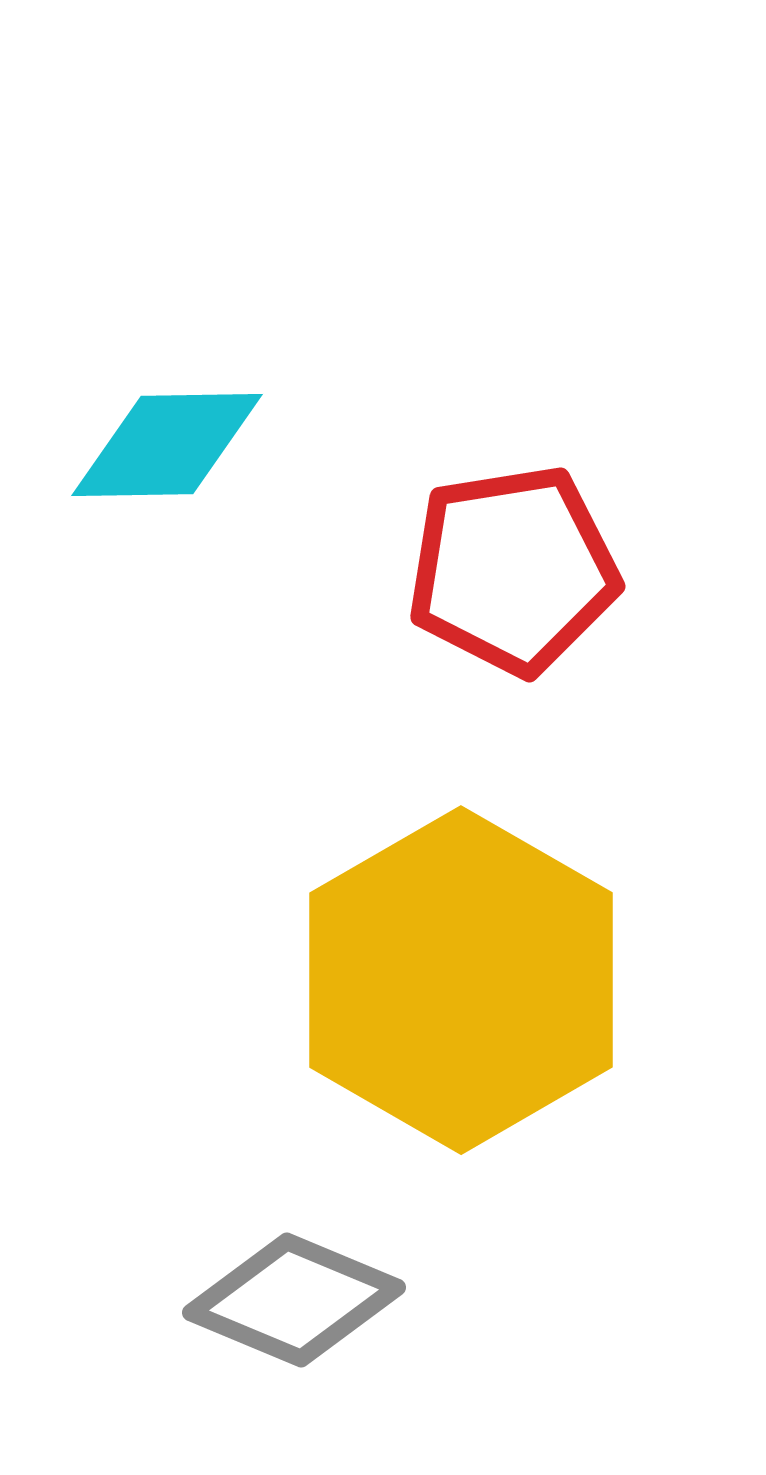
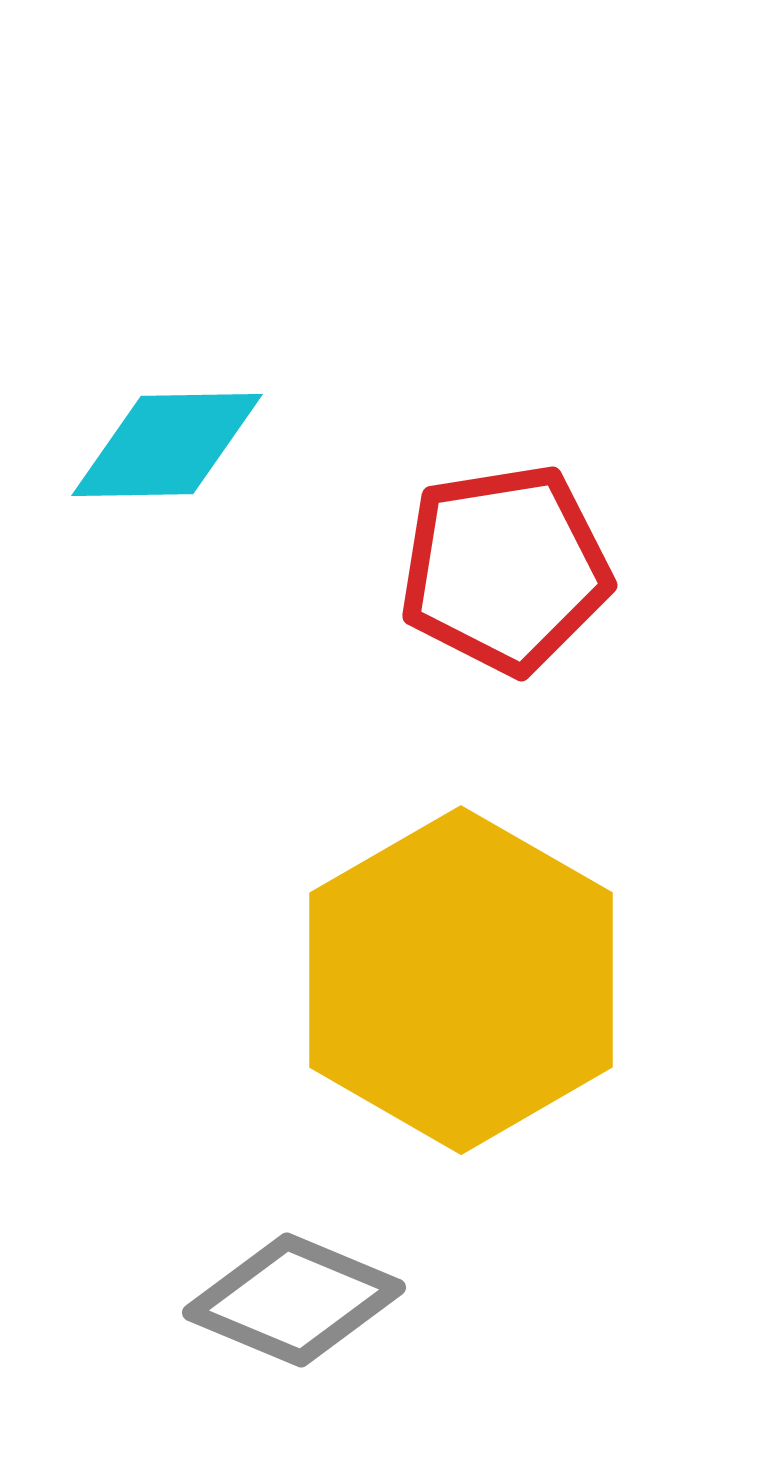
red pentagon: moved 8 px left, 1 px up
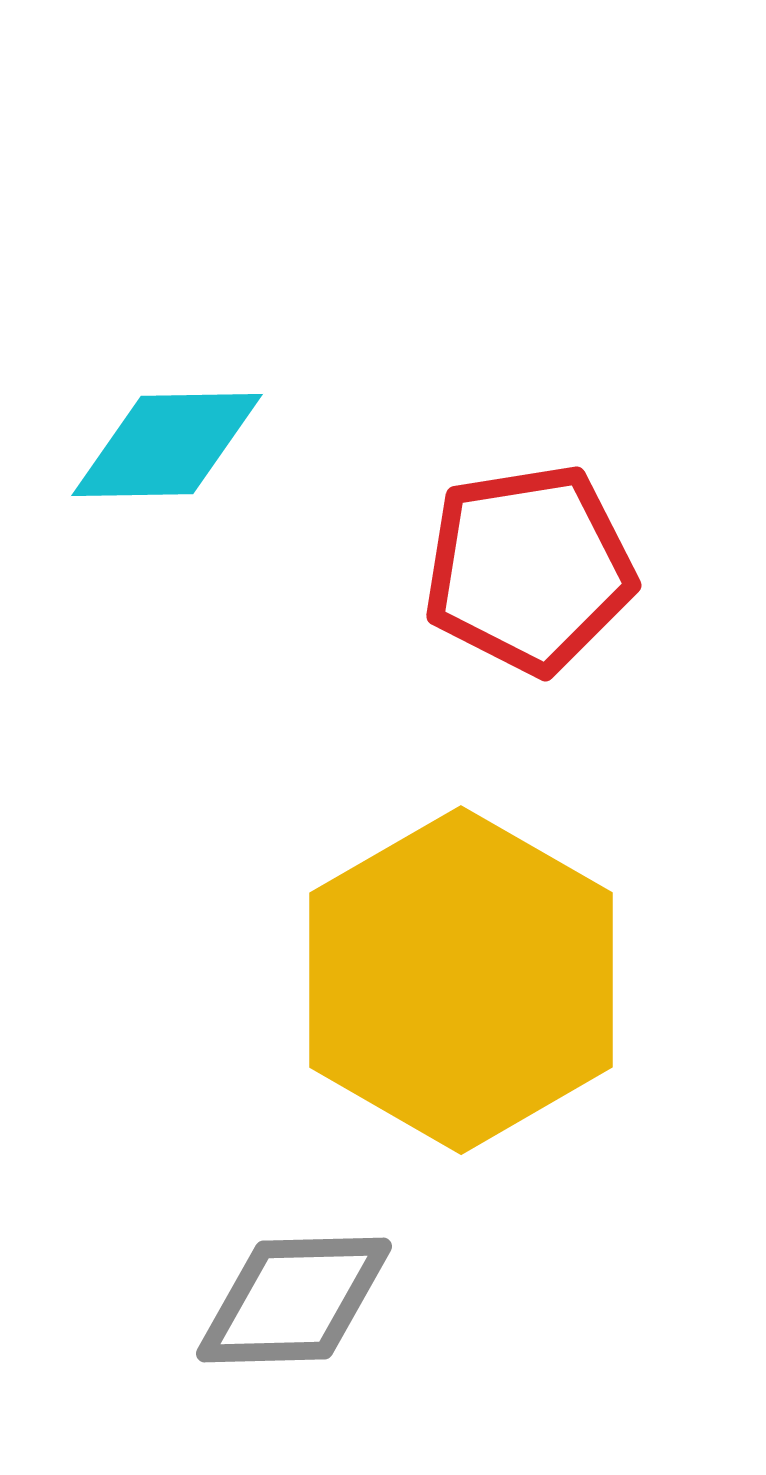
red pentagon: moved 24 px right
gray diamond: rotated 24 degrees counterclockwise
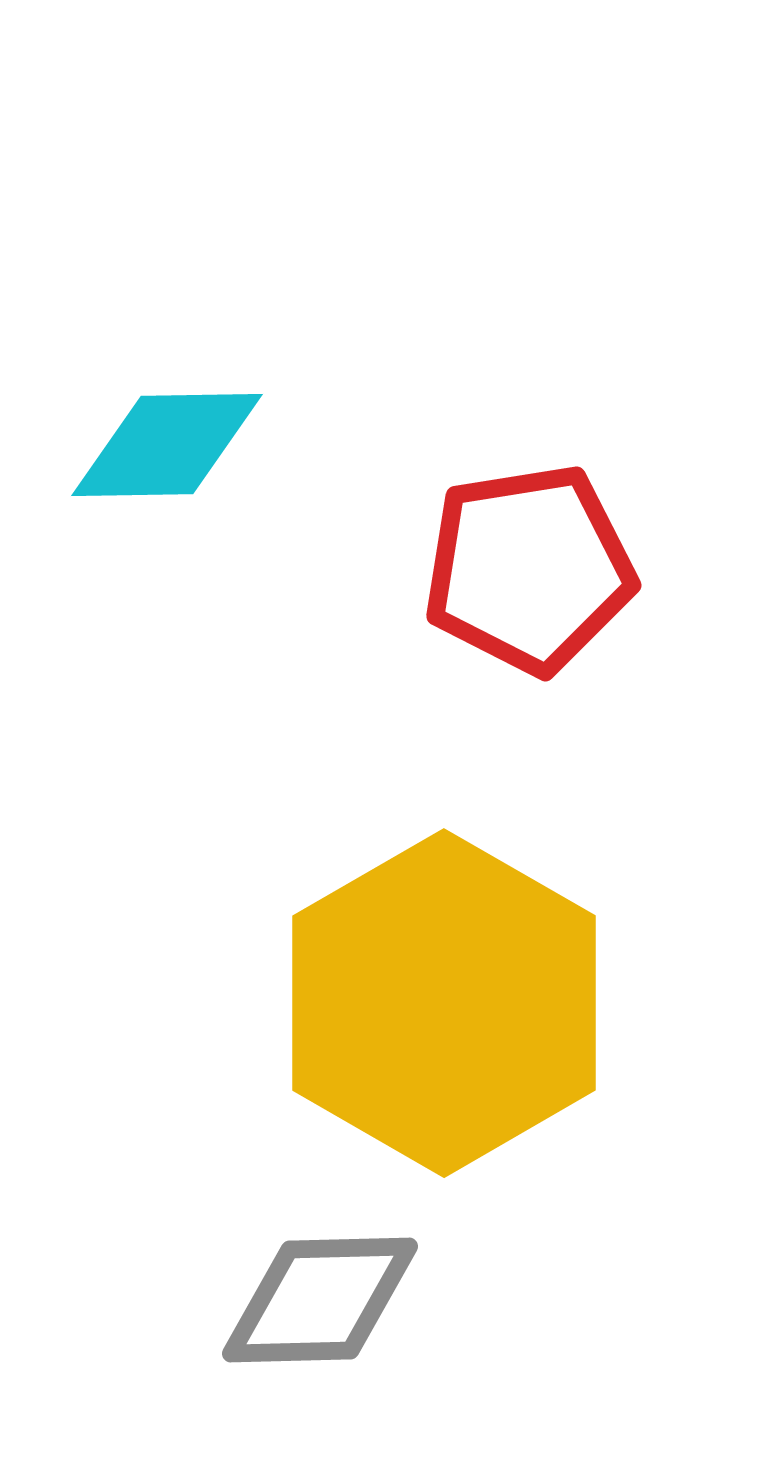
yellow hexagon: moved 17 px left, 23 px down
gray diamond: moved 26 px right
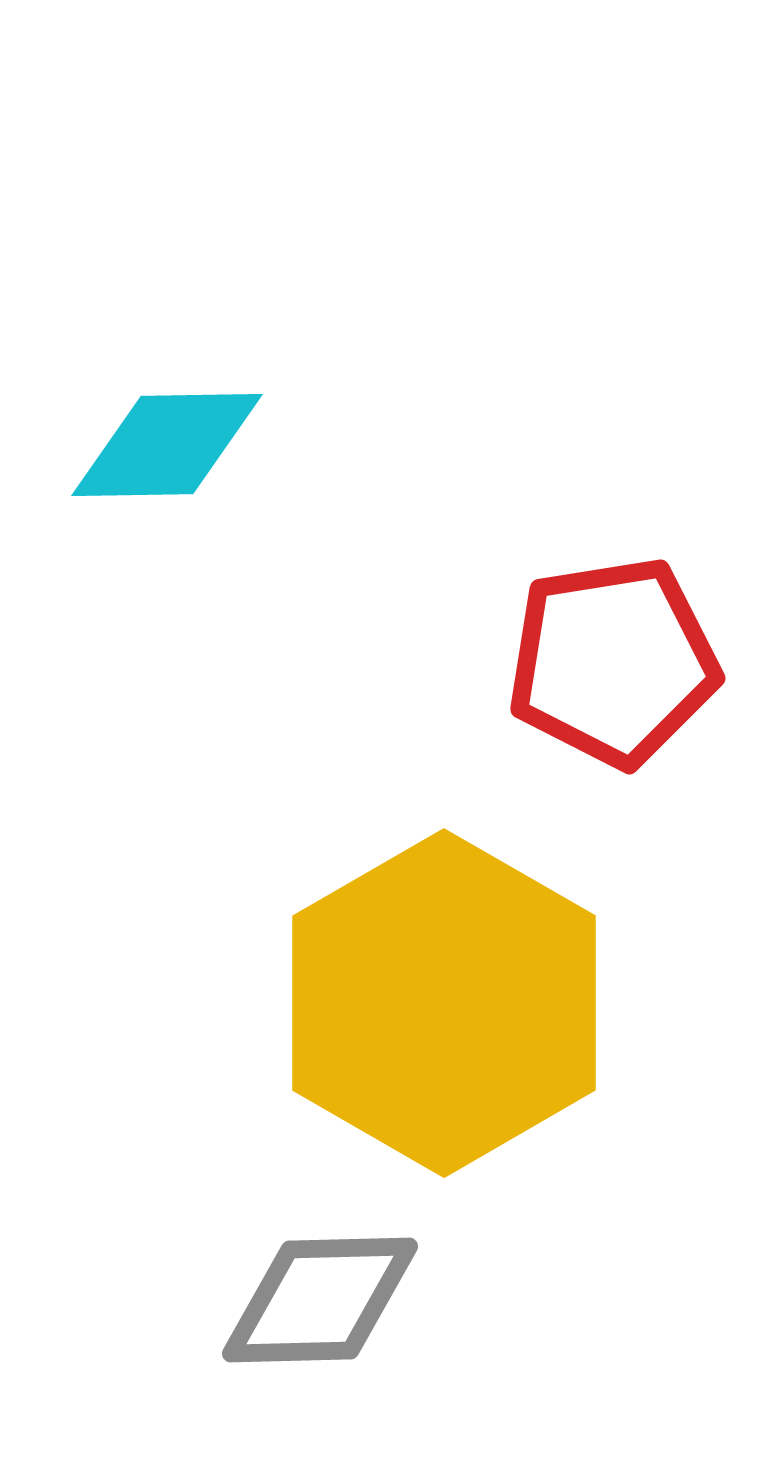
red pentagon: moved 84 px right, 93 px down
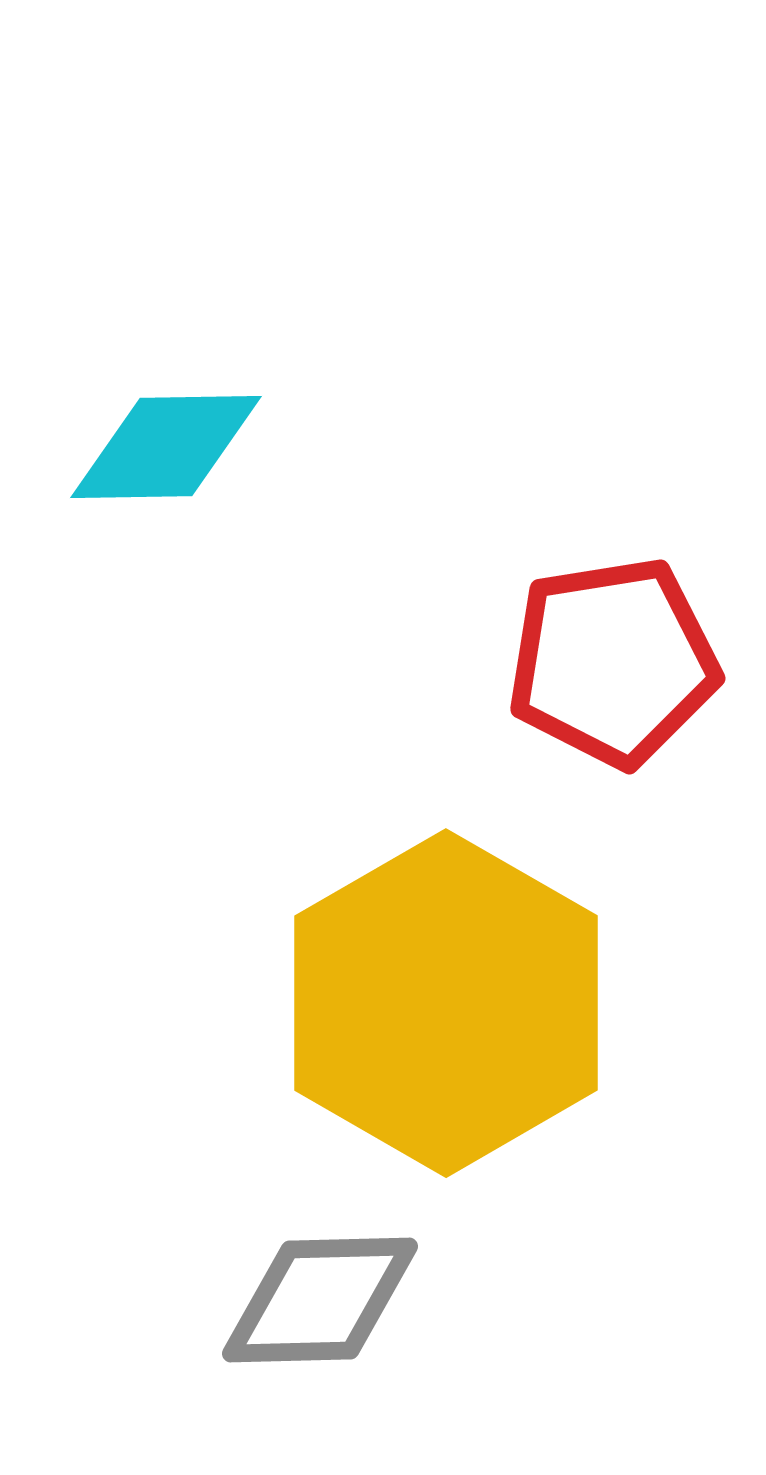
cyan diamond: moved 1 px left, 2 px down
yellow hexagon: moved 2 px right
